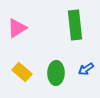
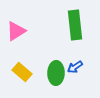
pink triangle: moved 1 px left, 3 px down
blue arrow: moved 11 px left, 2 px up
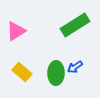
green rectangle: rotated 64 degrees clockwise
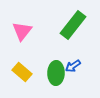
green rectangle: moved 2 px left; rotated 20 degrees counterclockwise
pink triangle: moved 6 px right; rotated 20 degrees counterclockwise
blue arrow: moved 2 px left, 1 px up
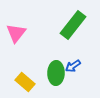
pink triangle: moved 6 px left, 2 px down
yellow rectangle: moved 3 px right, 10 px down
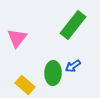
pink triangle: moved 1 px right, 5 px down
green ellipse: moved 3 px left
yellow rectangle: moved 3 px down
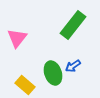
green ellipse: rotated 20 degrees counterclockwise
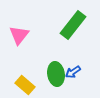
pink triangle: moved 2 px right, 3 px up
blue arrow: moved 6 px down
green ellipse: moved 3 px right, 1 px down; rotated 10 degrees clockwise
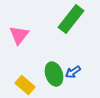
green rectangle: moved 2 px left, 6 px up
green ellipse: moved 2 px left; rotated 10 degrees counterclockwise
